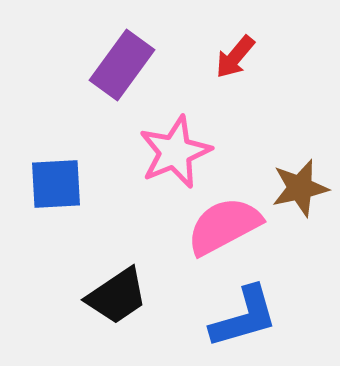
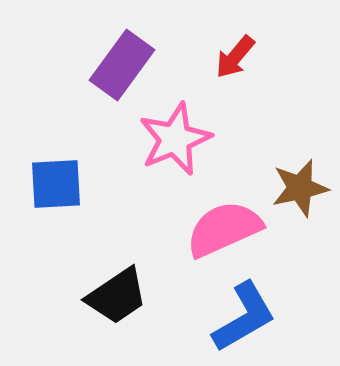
pink star: moved 13 px up
pink semicircle: moved 3 px down; rotated 4 degrees clockwise
blue L-shape: rotated 14 degrees counterclockwise
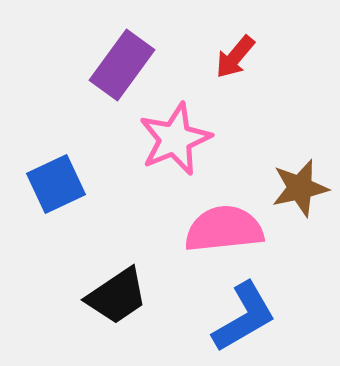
blue square: rotated 22 degrees counterclockwise
pink semicircle: rotated 18 degrees clockwise
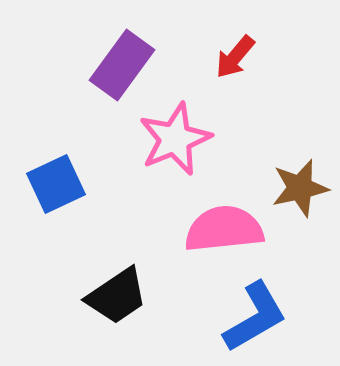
blue L-shape: moved 11 px right
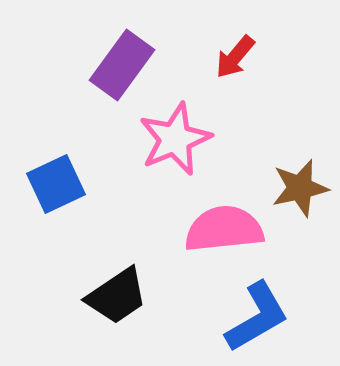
blue L-shape: moved 2 px right
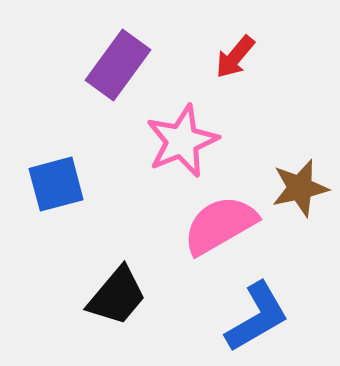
purple rectangle: moved 4 px left
pink star: moved 7 px right, 2 px down
blue square: rotated 10 degrees clockwise
pink semicircle: moved 4 px left, 4 px up; rotated 24 degrees counterclockwise
black trapezoid: rotated 16 degrees counterclockwise
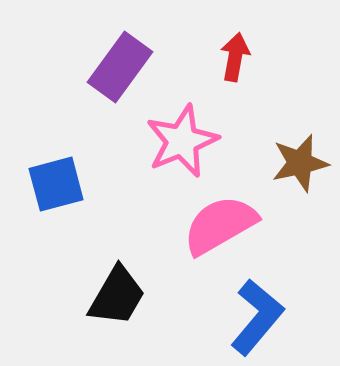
red arrow: rotated 150 degrees clockwise
purple rectangle: moved 2 px right, 2 px down
brown star: moved 25 px up
black trapezoid: rotated 10 degrees counterclockwise
blue L-shape: rotated 20 degrees counterclockwise
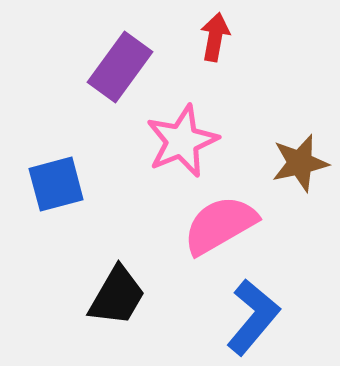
red arrow: moved 20 px left, 20 px up
blue L-shape: moved 4 px left
